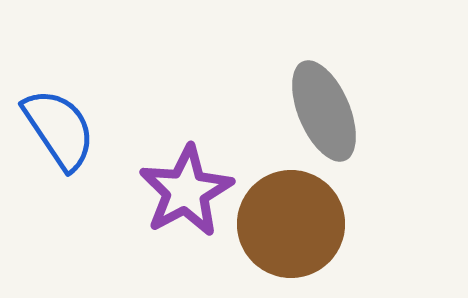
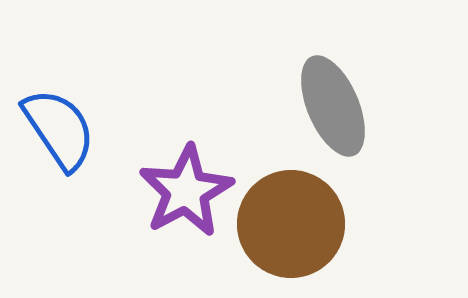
gray ellipse: moved 9 px right, 5 px up
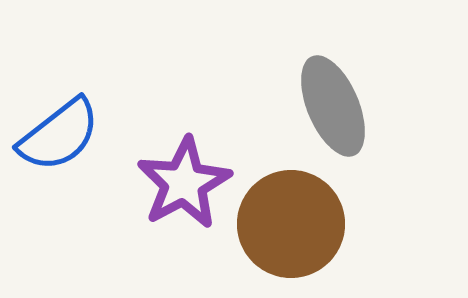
blue semicircle: moved 6 px down; rotated 86 degrees clockwise
purple star: moved 2 px left, 8 px up
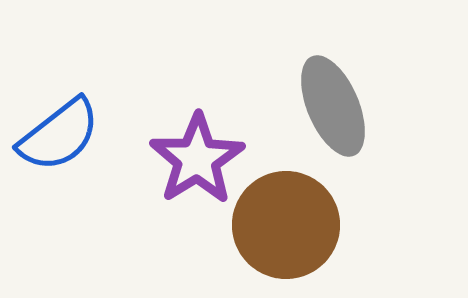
purple star: moved 13 px right, 24 px up; rotated 4 degrees counterclockwise
brown circle: moved 5 px left, 1 px down
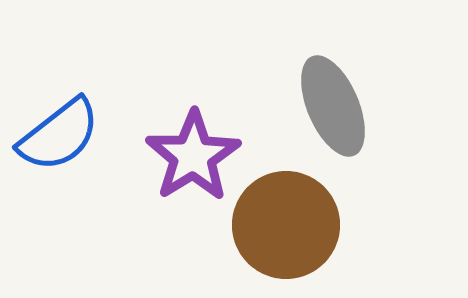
purple star: moved 4 px left, 3 px up
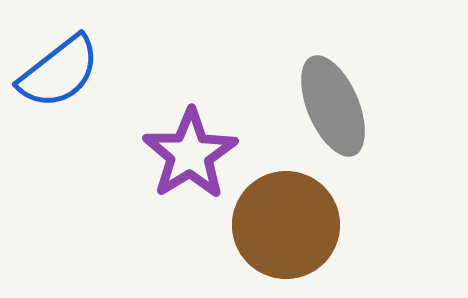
blue semicircle: moved 63 px up
purple star: moved 3 px left, 2 px up
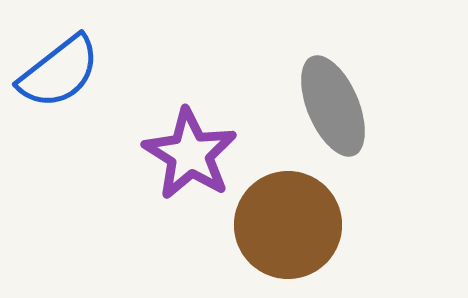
purple star: rotated 8 degrees counterclockwise
brown circle: moved 2 px right
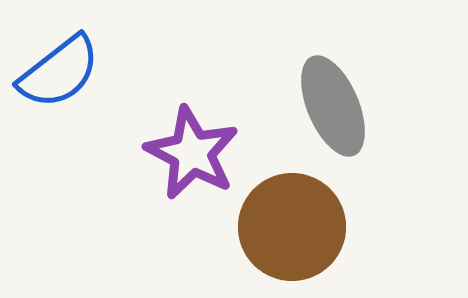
purple star: moved 2 px right, 1 px up; rotated 4 degrees counterclockwise
brown circle: moved 4 px right, 2 px down
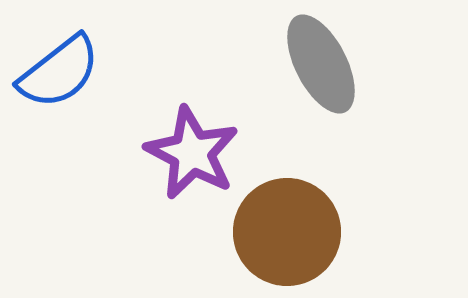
gray ellipse: moved 12 px left, 42 px up; rotated 4 degrees counterclockwise
brown circle: moved 5 px left, 5 px down
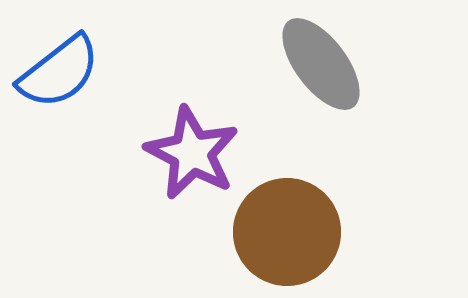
gray ellipse: rotated 10 degrees counterclockwise
